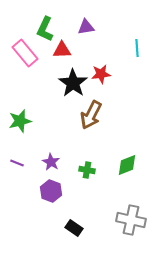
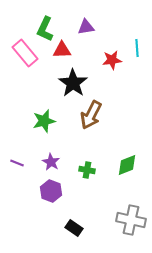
red star: moved 11 px right, 14 px up
green star: moved 24 px right
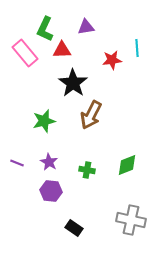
purple star: moved 2 px left
purple hexagon: rotated 15 degrees counterclockwise
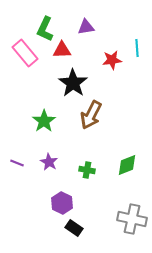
green star: rotated 20 degrees counterclockwise
purple hexagon: moved 11 px right, 12 px down; rotated 20 degrees clockwise
gray cross: moved 1 px right, 1 px up
